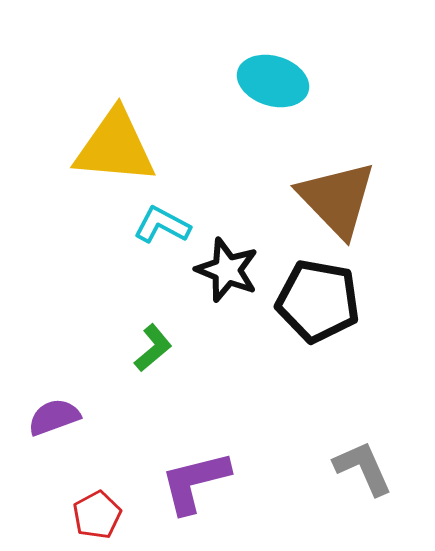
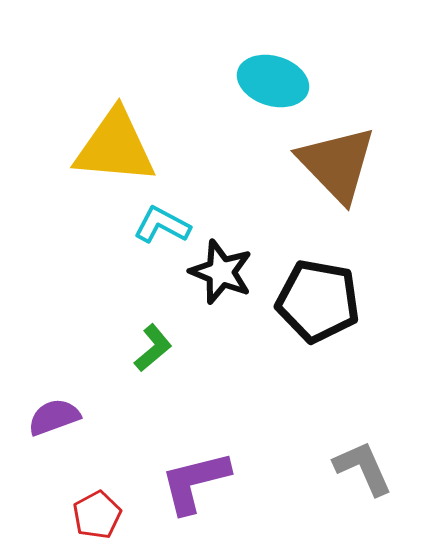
brown triangle: moved 35 px up
black star: moved 6 px left, 2 px down
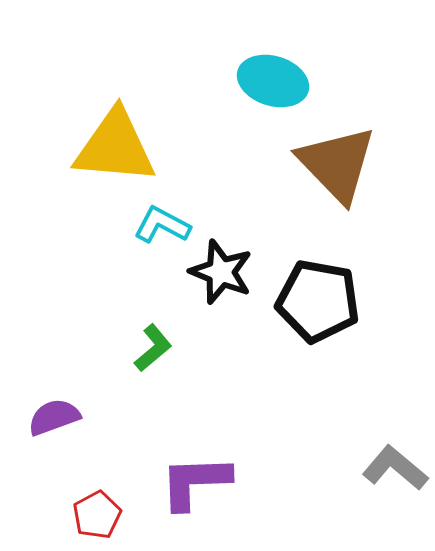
gray L-shape: moved 32 px right; rotated 26 degrees counterclockwise
purple L-shape: rotated 12 degrees clockwise
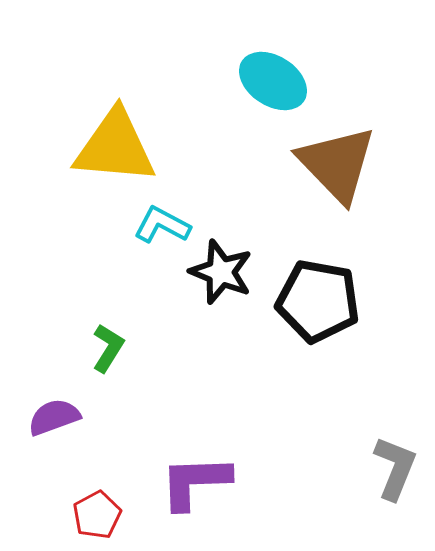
cyan ellipse: rotated 16 degrees clockwise
green L-shape: moved 45 px left; rotated 18 degrees counterclockwise
gray L-shape: rotated 72 degrees clockwise
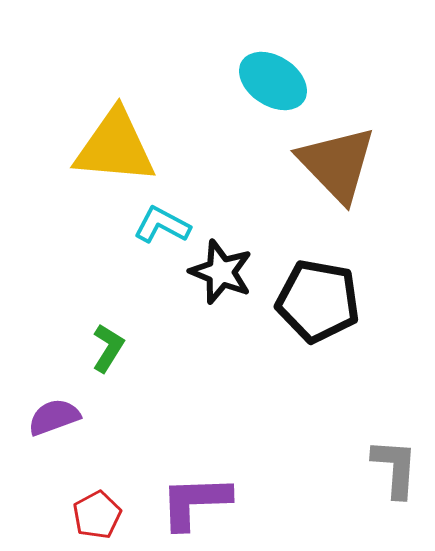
gray L-shape: rotated 18 degrees counterclockwise
purple L-shape: moved 20 px down
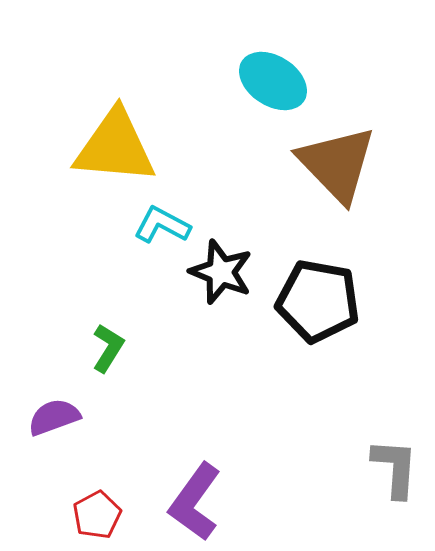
purple L-shape: rotated 52 degrees counterclockwise
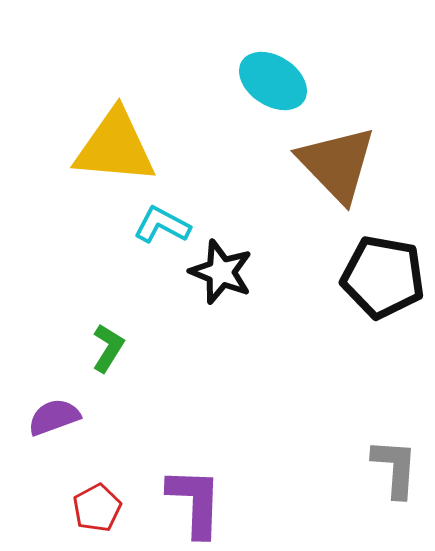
black pentagon: moved 65 px right, 24 px up
purple L-shape: rotated 146 degrees clockwise
red pentagon: moved 7 px up
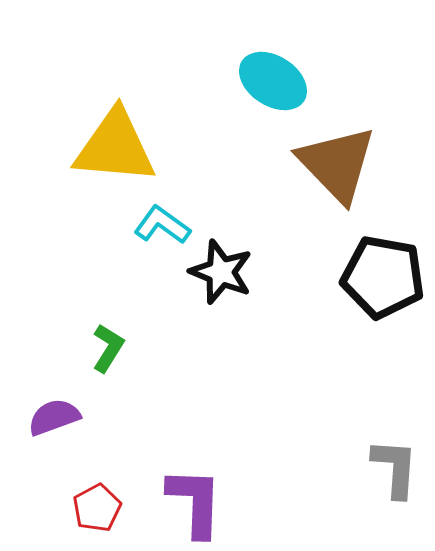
cyan L-shape: rotated 8 degrees clockwise
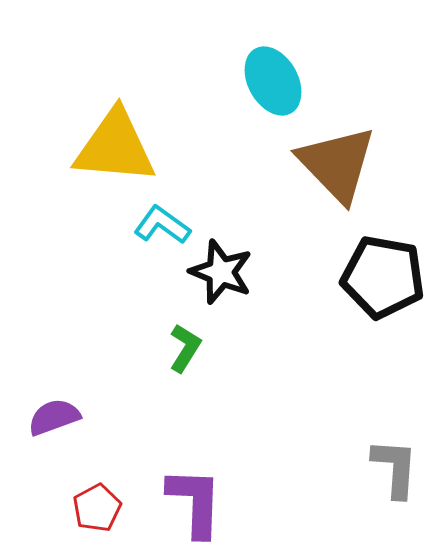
cyan ellipse: rotated 28 degrees clockwise
green L-shape: moved 77 px right
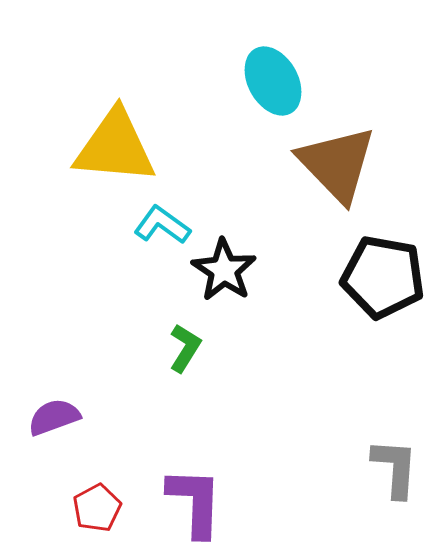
black star: moved 3 px right, 2 px up; rotated 12 degrees clockwise
